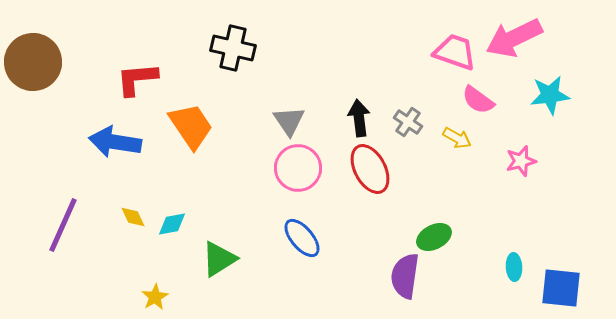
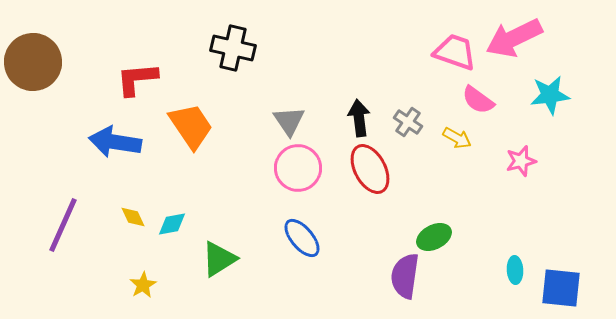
cyan ellipse: moved 1 px right, 3 px down
yellow star: moved 12 px left, 12 px up
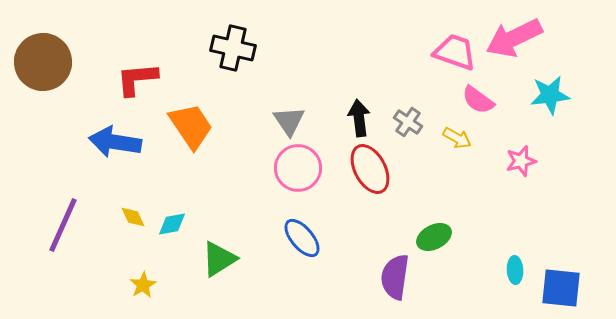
brown circle: moved 10 px right
purple semicircle: moved 10 px left, 1 px down
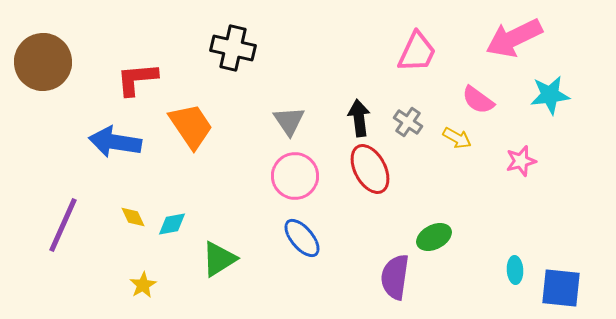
pink trapezoid: moved 38 px left; rotated 96 degrees clockwise
pink circle: moved 3 px left, 8 px down
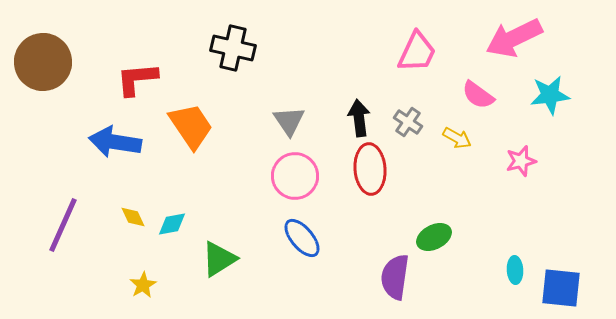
pink semicircle: moved 5 px up
red ellipse: rotated 24 degrees clockwise
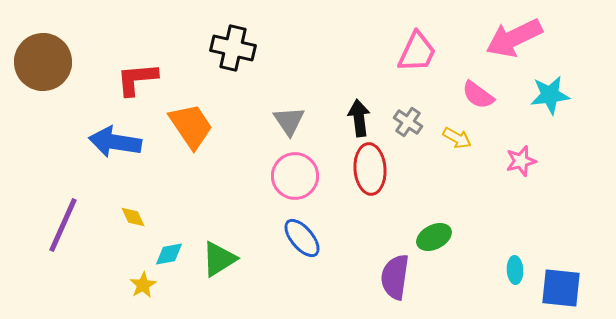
cyan diamond: moved 3 px left, 30 px down
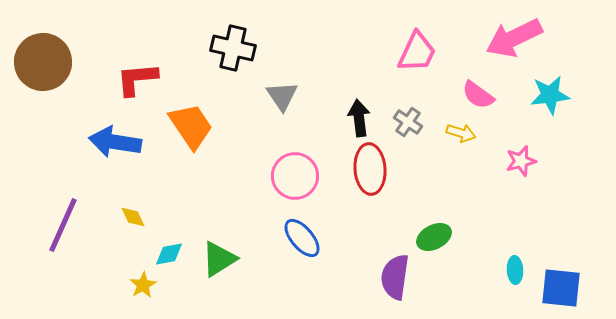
gray triangle: moved 7 px left, 25 px up
yellow arrow: moved 4 px right, 5 px up; rotated 12 degrees counterclockwise
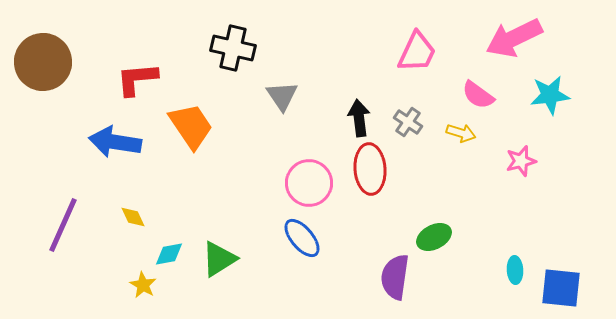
pink circle: moved 14 px right, 7 px down
yellow star: rotated 12 degrees counterclockwise
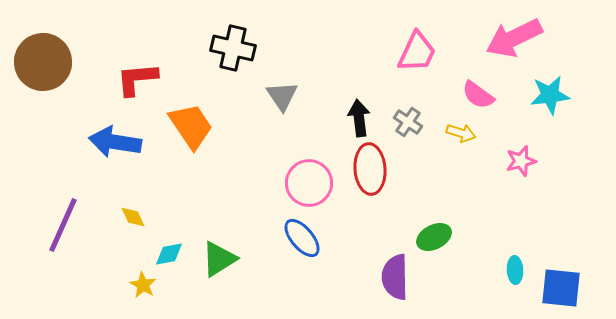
purple semicircle: rotated 9 degrees counterclockwise
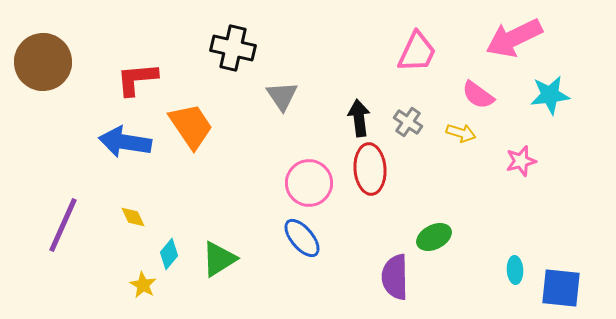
blue arrow: moved 10 px right
cyan diamond: rotated 40 degrees counterclockwise
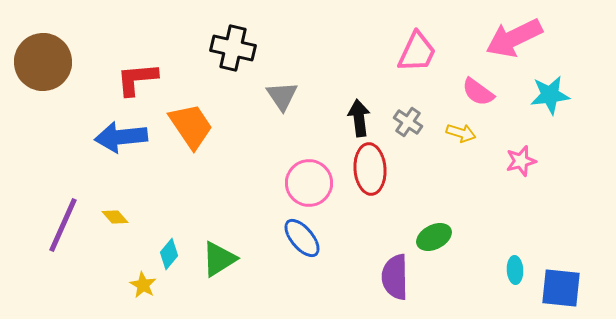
pink semicircle: moved 3 px up
blue arrow: moved 4 px left, 5 px up; rotated 15 degrees counterclockwise
yellow diamond: moved 18 px left; rotated 16 degrees counterclockwise
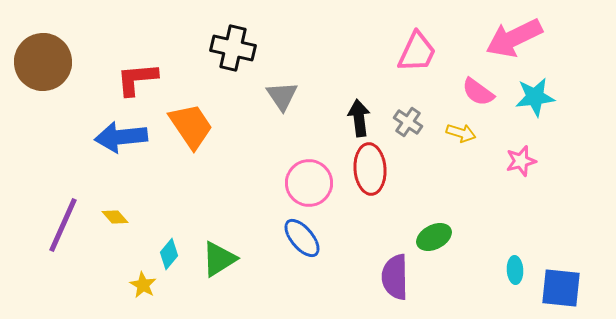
cyan star: moved 15 px left, 2 px down
